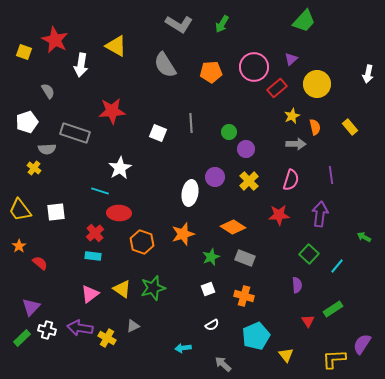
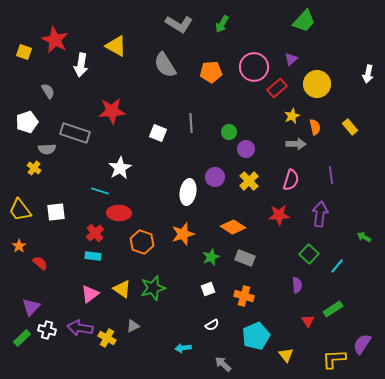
white ellipse at (190, 193): moved 2 px left, 1 px up
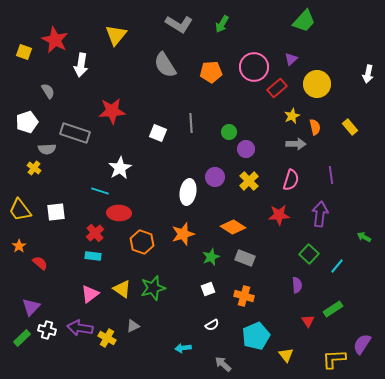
yellow triangle at (116, 46): moved 11 px up; rotated 40 degrees clockwise
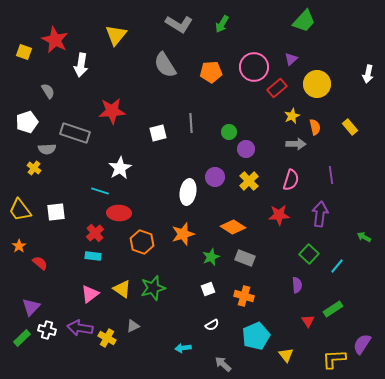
white square at (158, 133): rotated 36 degrees counterclockwise
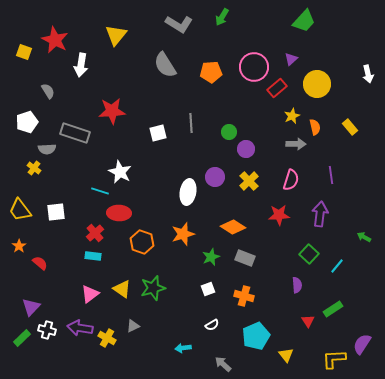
green arrow at (222, 24): moved 7 px up
white arrow at (368, 74): rotated 24 degrees counterclockwise
white star at (120, 168): moved 4 px down; rotated 15 degrees counterclockwise
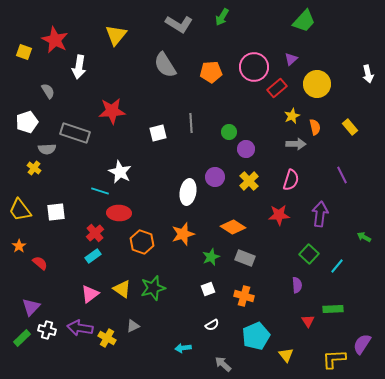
white arrow at (81, 65): moved 2 px left, 2 px down
purple line at (331, 175): moved 11 px right; rotated 18 degrees counterclockwise
cyan rectangle at (93, 256): rotated 42 degrees counterclockwise
green rectangle at (333, 309): rotated 30 degrees clockwise
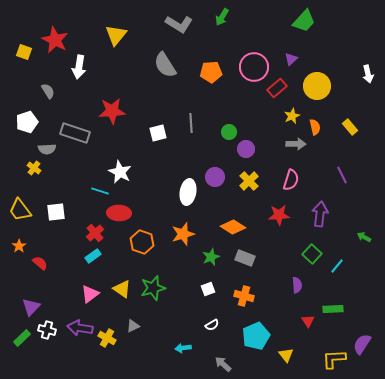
yellow circle at (317, 84): moved 2 px down
green square at (309, 254): moved 3 px right
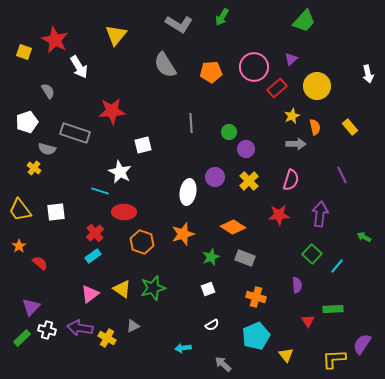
white arrow at (79, 67): rotated 40 degrees counterclockwise
white square at (158, 133): moved 15 px left, 12 px down
gray semicircle at (47, 149): rotated 18 degrees clockwise
red ellipse at (119, 213): moved 5 px right, 1 px up
orange cross at (244, 296): moved 12 px right, 1 px down
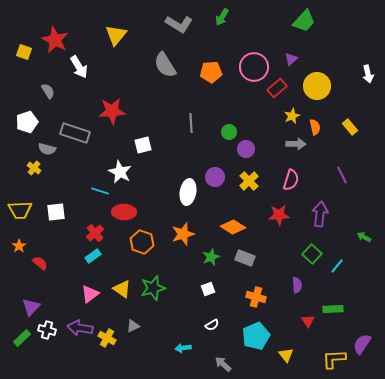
yellow trapezoid at (20, 210): rotated 55 degrees counterclockwise
